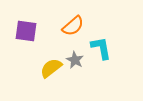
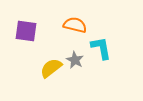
orange semicircle: moved 2 px right, 1 px up; rotated 125 degrees counterclockwise
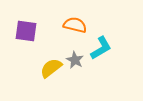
cyan L-shape: rotated 70 degrees clockwise
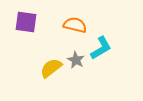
purple square: moved 9 px up
gray star: moved 1 px right
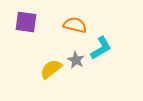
yellow semicircle: moved 1 px down
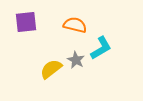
purple square: rotated 15 degrees counterclockwise
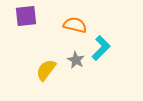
purple square: moved 6 px up
cyan L-shape: rotated 15 degrees counterclockwise
yellow semicircle: moved 5 px left, 1 px down; rotated 15 degrees counterclockwise
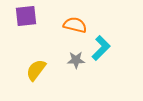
gray star: rotated 30 degrees counterclockwise
yellow semicircle: moved 10 px left
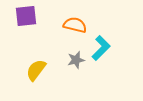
gray star: rotated 12 degrees counterclockwise
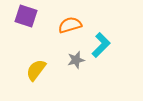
purple square: rotated 25 degrees clockwise
orange semicircle: moved 5 px left; rotated 30 degrees counterclockwise
cyan L-shape: moved 3 px up
